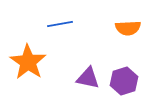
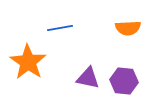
blue line: moved 4 px down
purple hexagon: rotated 24 degrees clockwise
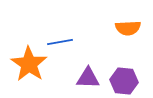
blue line: moved 14 px down
orange star: moved 1 px right, 2 px down
purple triangle: rotated 10 degrees counterclockwise
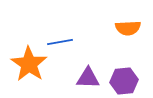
purple hexagon: rotated 12 degrees counterclockwise
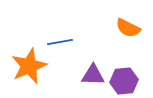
orange semicircle: rotated 30 degrees clockwise
orange star: moved 2 px down; rotated 15 degrees clockwise
purple triangle: moved 5 px right, 3 px up
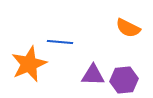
blue line: rotated 15 degrees clockwise
orange star: moved 2 px up
purple hexagon: moved 1 px up
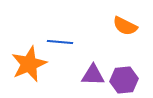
orange semicircle: moved 3 px left, 2 px up
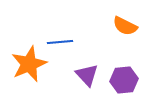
blue line: rotated 10 degrees counterclockwise
purple triangle: moved 6 px left; rotated 45 degrees clockwise
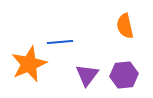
orange semicircle: rotated 50 degrees clockwise
purple triangle: rotated 20 degrees clockwise
purple hexagon: moved 5 px up
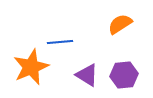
orange semicircle: moved 5 px left, 2 px up; rotated 70 degrees clockwise
orange star: moved 2 px right, 3 px down
purple triangle: rotated 35 degrees counterclockwise
